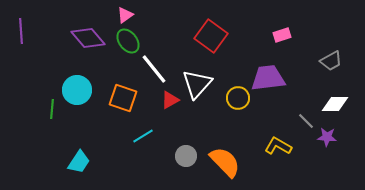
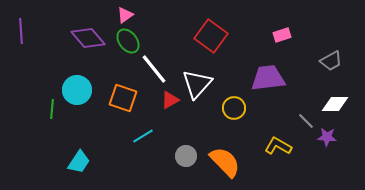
yellow circle: moved 4 px left, 10 px down
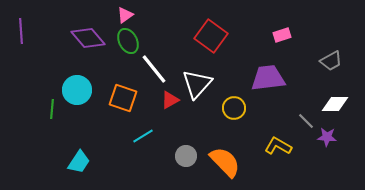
green ellipse: rotated 10 degrees clockwise
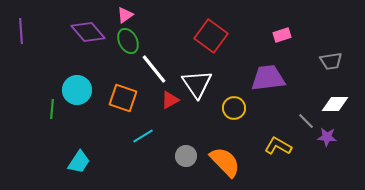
purple diamond: moved 6 px up
gray trapezoid: rotated 20 degrees clockwise
white triangle: rotated 16 degrees counterclockwise
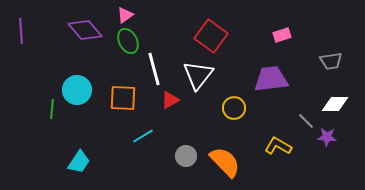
purple diamond: moved 3 px left, 2 px up
white line: rotated 24 degrees clockwise
purple trapezoid: moved 3 px right, 1 px down
white triangle: moved 1 px right, 9 px up; rotated 12 degrees clockwise
orange square: rotated 16 degrees counterclockwise
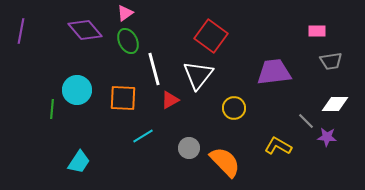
pink triangle: moved 2 px up
purple line: rotated 15 degrees clockwise
pink rectangle: moved 35 px right, 4 px up; rotated 18 degrees clockwise
purple trapezoid: moved 3 px right, 7 px up
gray circle: moved 3 px right, 8 px up
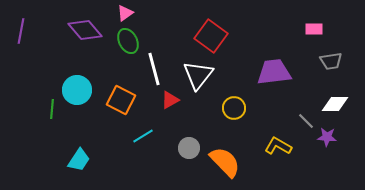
pink rectangle: moved 3 px left, 2 px up
orange square: moved 2 px left, 2 px down; rotated 24 degrees clockwise
cyan trapezoid: moved 2 px up
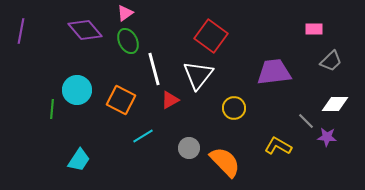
gray trapezoid: rotated 35 degrees counterclockwise
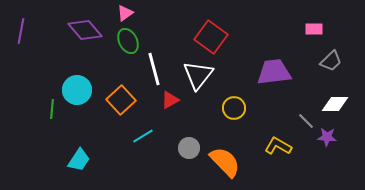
red square: moved 1 px down
orange square: rotated 20 degrees clockwise
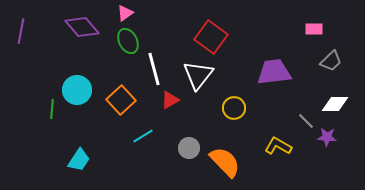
purple diamond: moved 3 px left, 3 px up
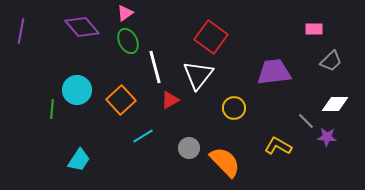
white line: moved 1 px right, 2 px up
